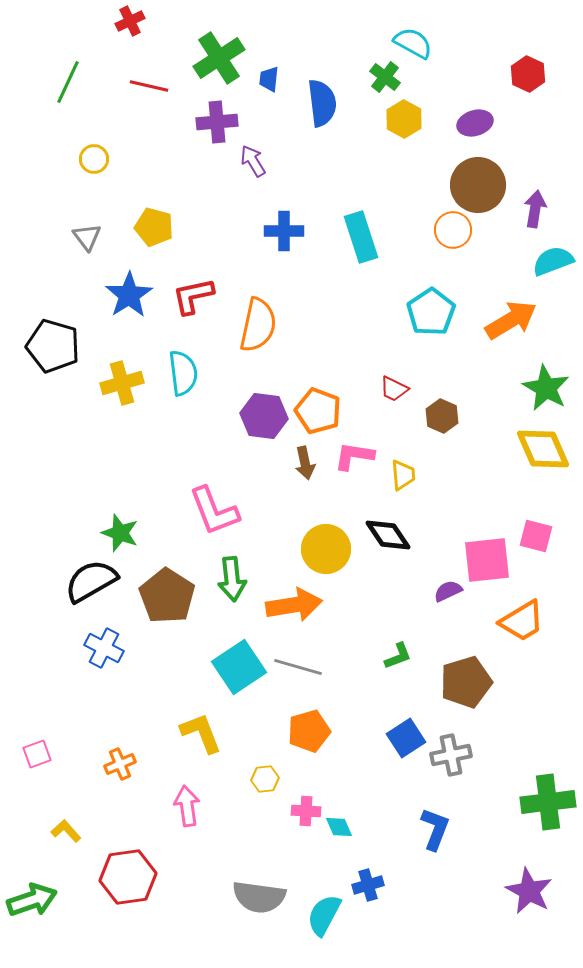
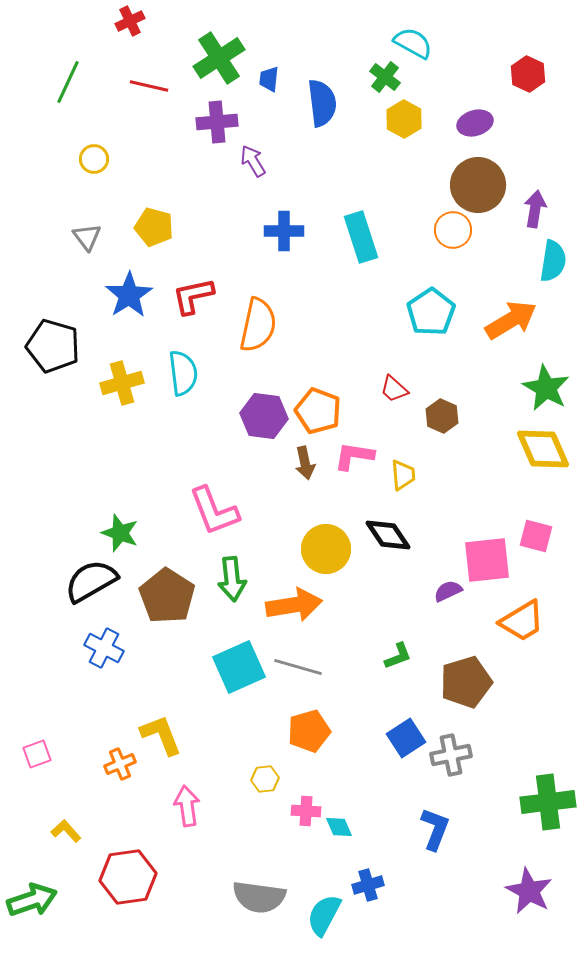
cyan semicircle at (553, 261): rotated 120 degrees clockwise
red trapezoid at (394, 389): rotated 16 degrees clockwise
cyan square at (239, 667): rotated 10 degrees clockwise
yellow L-shape at (201, 733): moved 40 px left, 2 px down
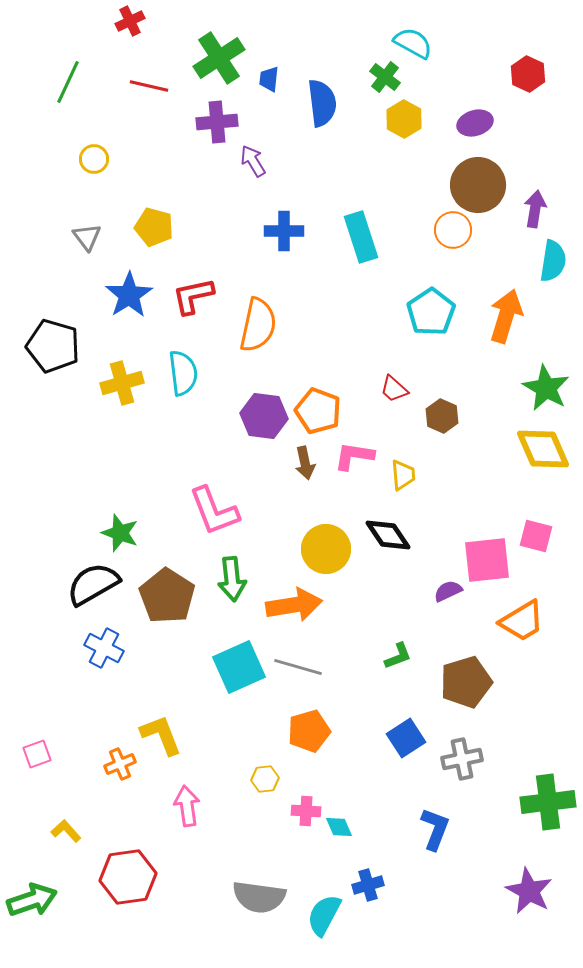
orange arrow at (511, 320): moved 5 px left, 4 px up; rotated 42 degrees counterclockwise
black semicircle at (91, 581): moved 2 px right, 3 px down
gray cross at (451, 755): moved 11 px right, 4 px down
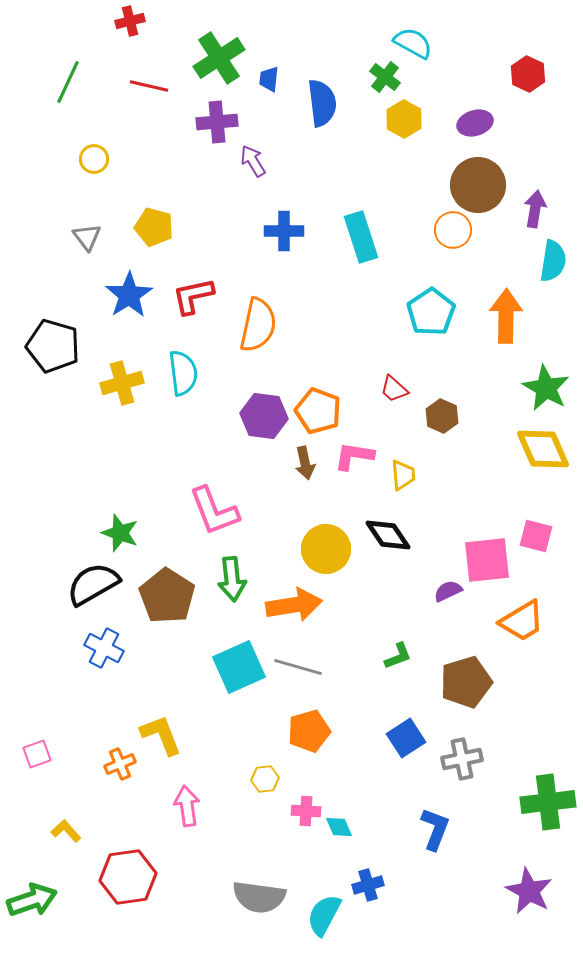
red cross at (130, 21): rotated 12 degrees clockwise
orange arrow at (506, 316): rotated 16 degrees counterclockwise
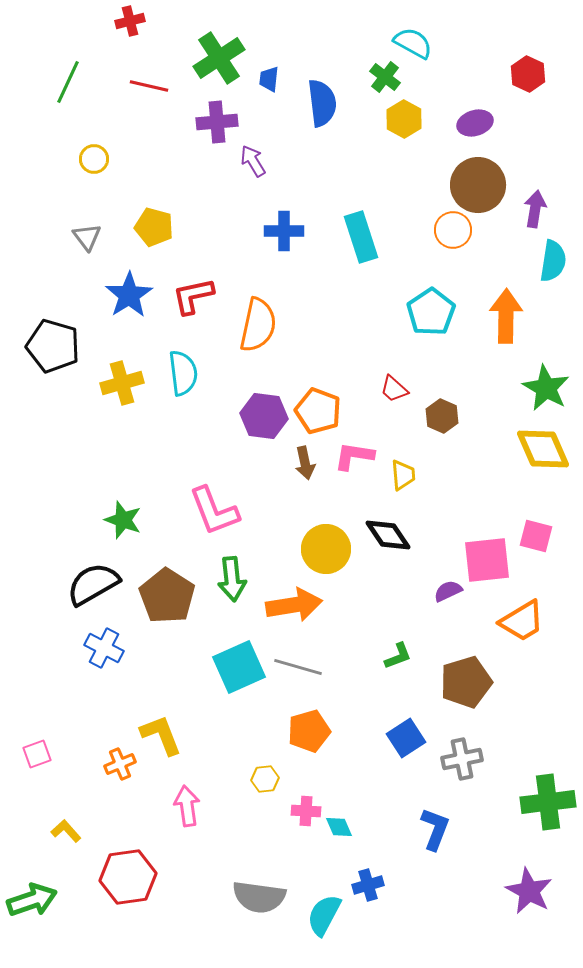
green star at (120, 533): moved 3 px right, 13 px up
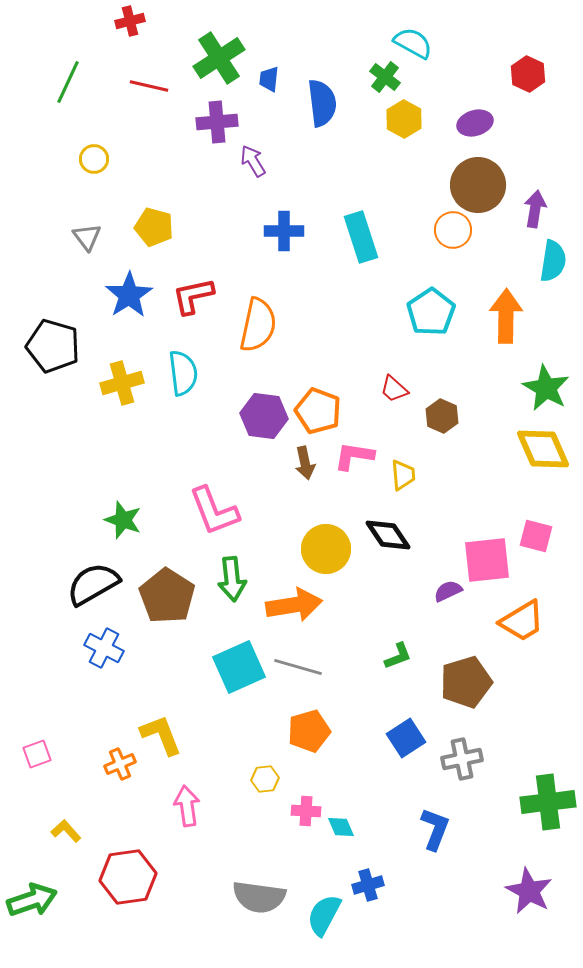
cyan diamond at (339, 827): moved 2 px right
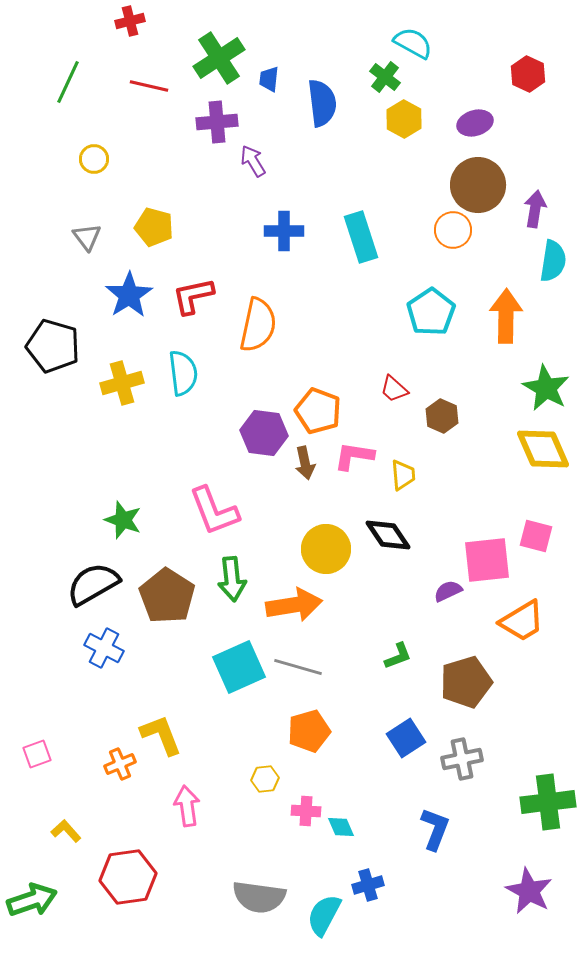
purple hexagon at (264, 416): moved 17 px down
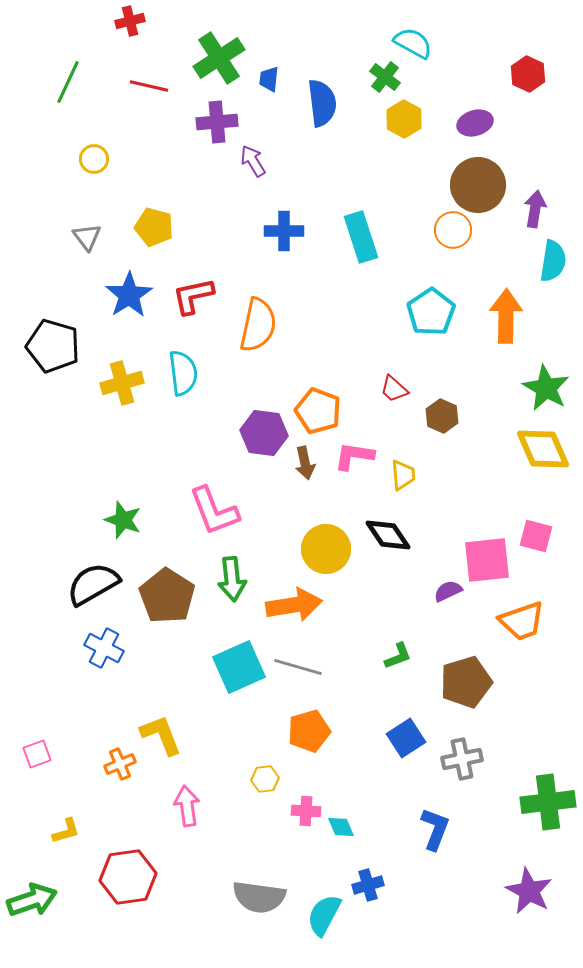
orange trapezoid at (522, 621): rotated 12 degrees clockwise
yellow L-shape at (66, 831): rotated 116 degrees clockwise
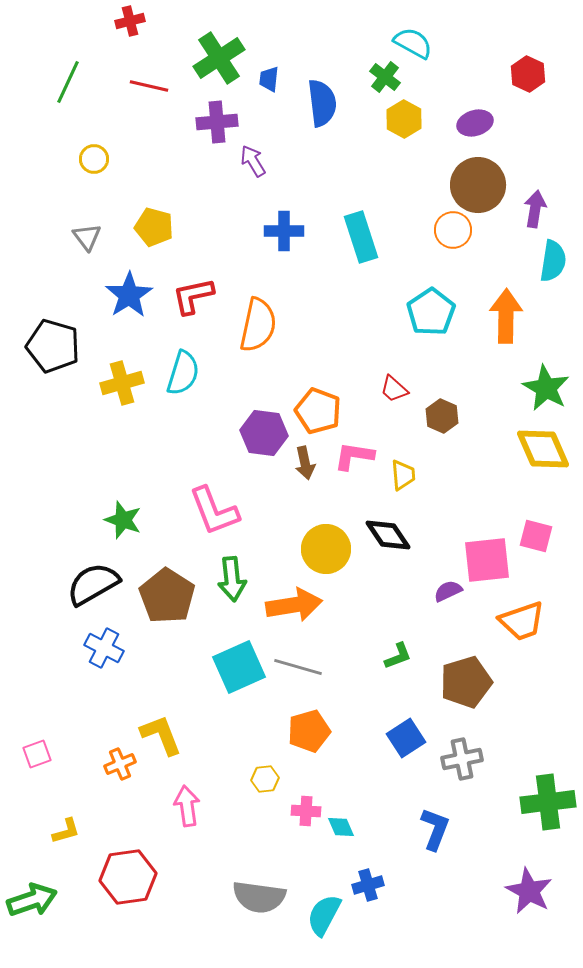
cyan semicircle at (183, 373): rotated 24 degrees clockwise
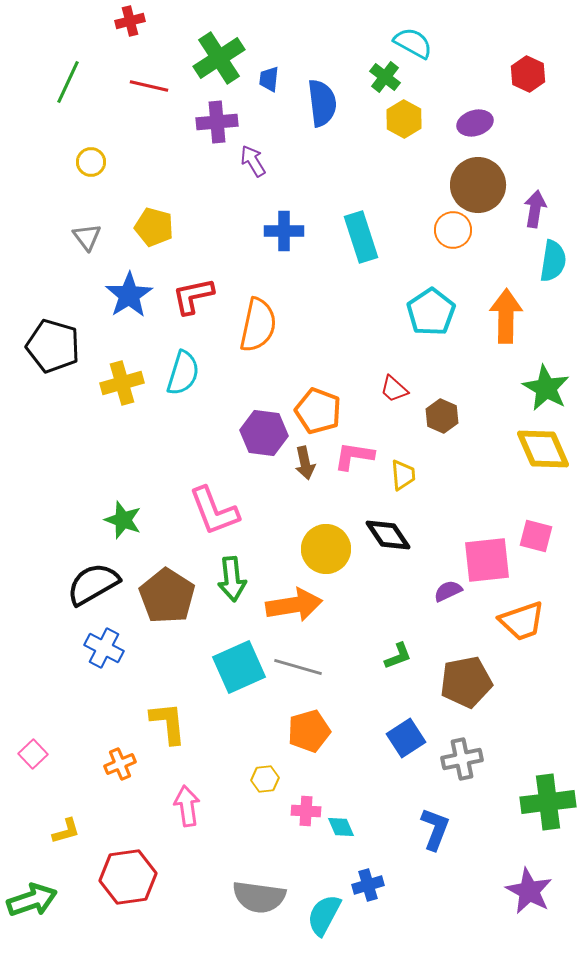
yellow circle at (94, 159): moved 3 px left, 3 px down
brown pentagon at (466, 682): rotated 6 degrees clockwise
yellow L-shape at (161, 735): moved 7 px right, 12 px up; rotated 15 degrees clockwise
pink square at (37, 754): moved 4 px left; rotated 24 degrees counterclockwise
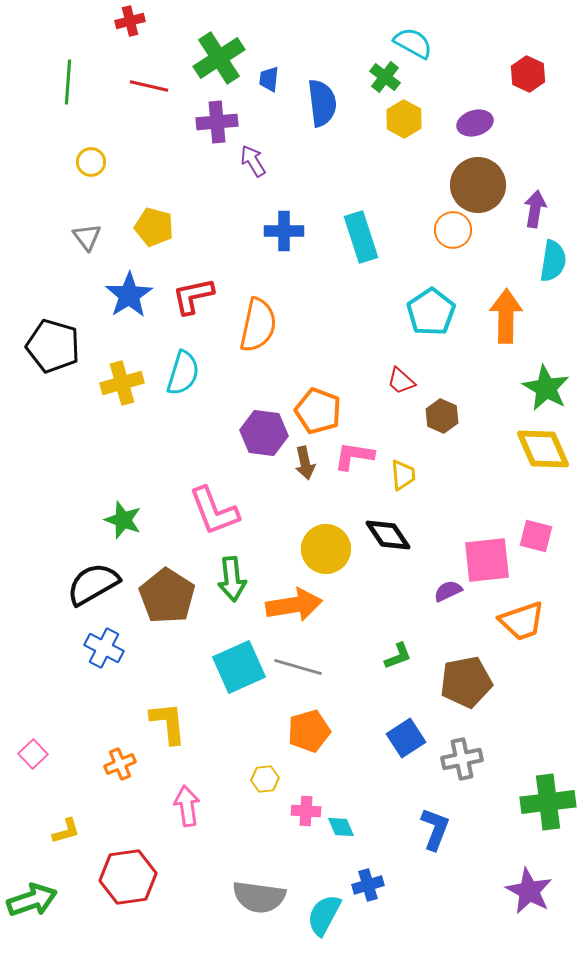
green line at (68, 82): rotated 21 degrees counterclockwise
red trapezoid at (394, 389): moved 7 px right, 8 px up
